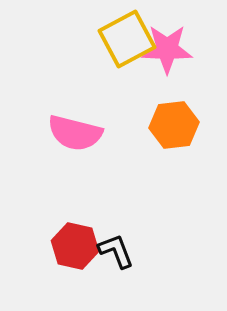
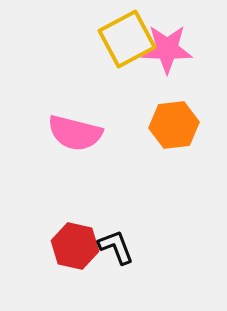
black L-shape: moved 4 px up
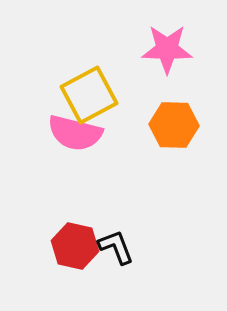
yellow square: moved 38 px left, 56 px down
orange hexagon: rotated 9 degrees clockwise
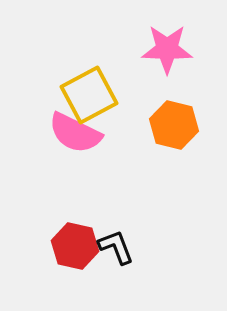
orange hexagon: rotated 12 degrees clockwise
pink semicircle: rotated 12 degrees clockwise
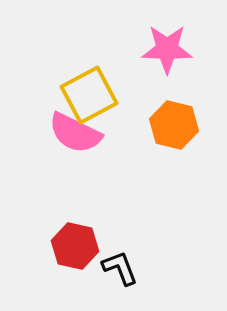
black L-shape: moved 4 px right, 21 px down
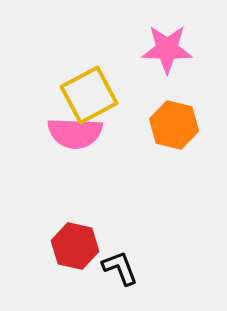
pink semicircle: rotated 24 degrees counterclockwise
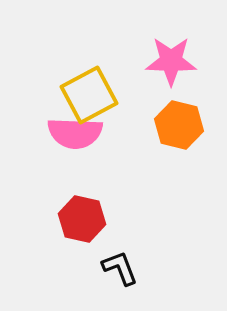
pink star: moved 4 px right, 12 px down
orange hexagon: moved 5 px right
red hexagon: moved 7 px right, 27 px up
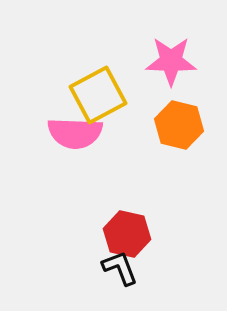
yellow square: moved 9 px right
red hexagon: moved 45 px right, 15 px down
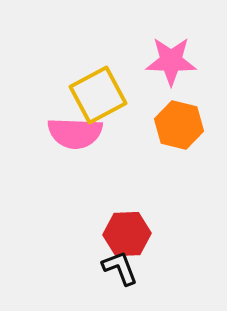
red hexagon: rotated 15 degrees counterclockwise
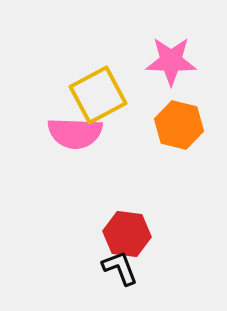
red hexagon: rotated 9 degrees clockwise
